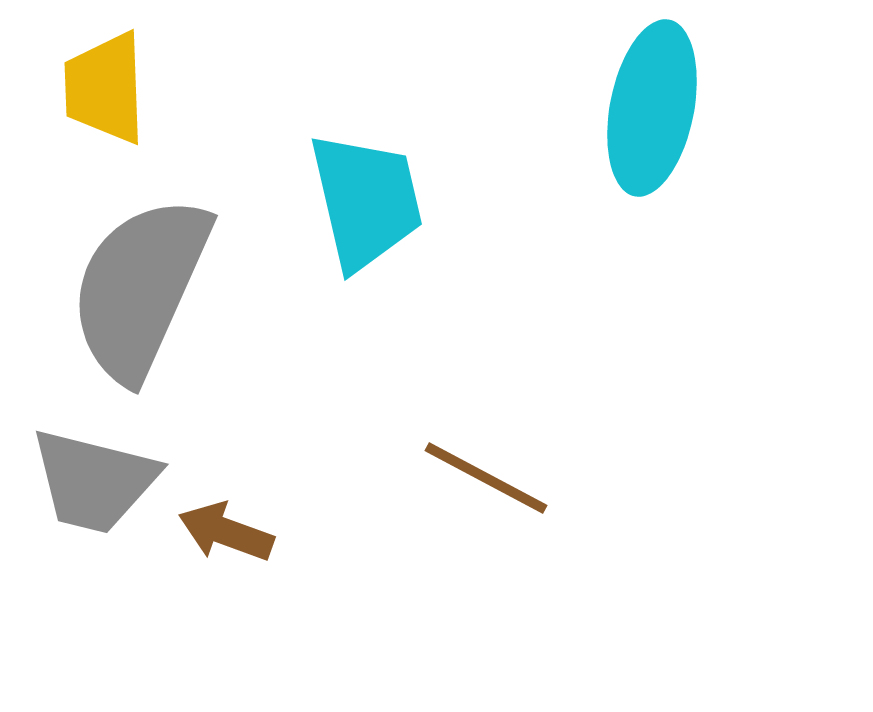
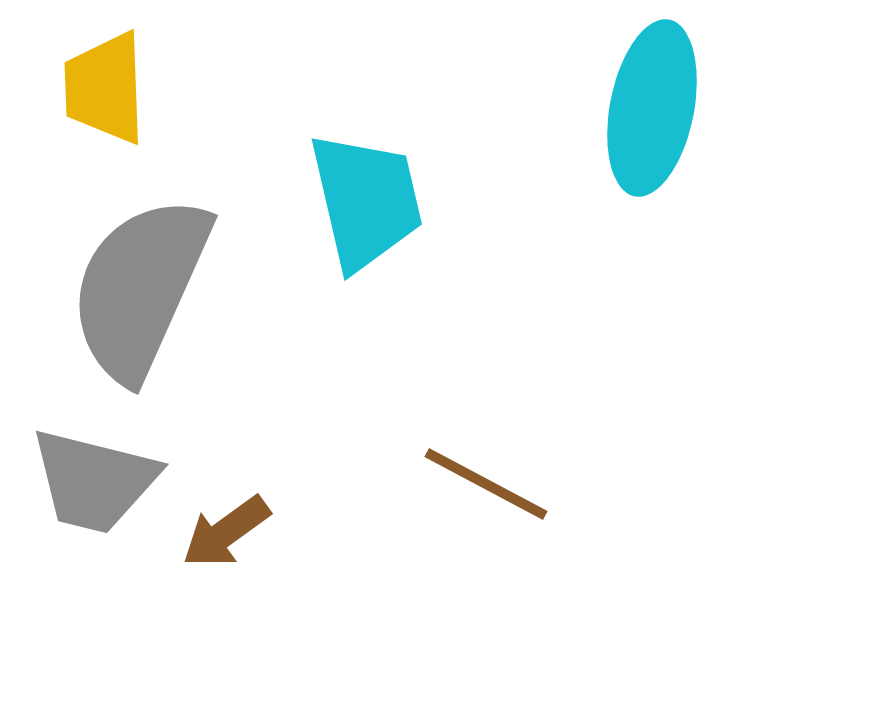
brown line: moved 6 px down
brown arrow: rotated 56 degrees counterclockwise
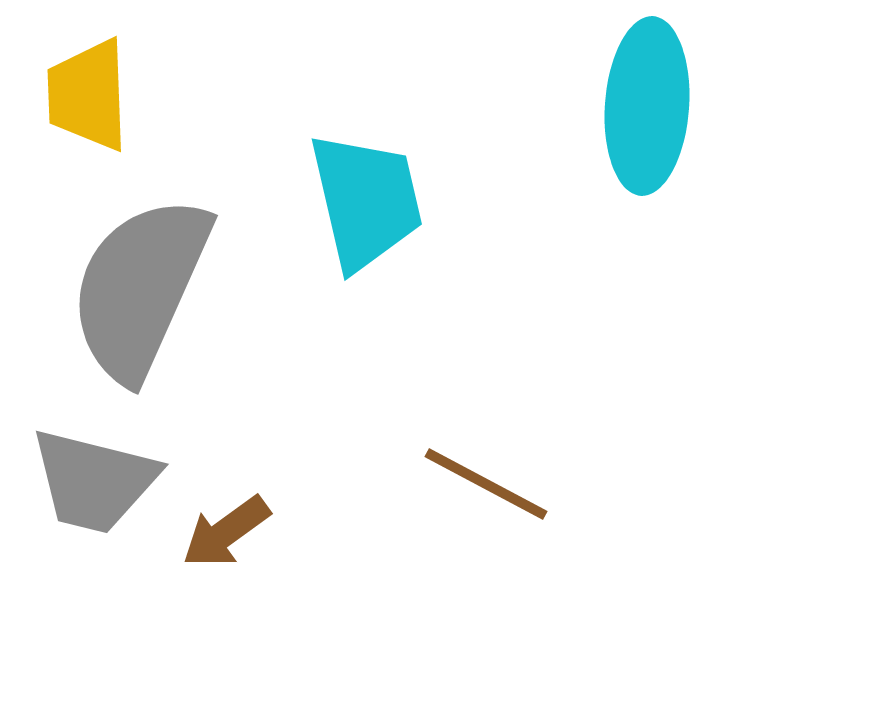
yellow trapezoid: moved 17 px left, 7 px down
cyan ellipse: moved 5 px left, 2 px up; rotated 7 degrees counterclockwise
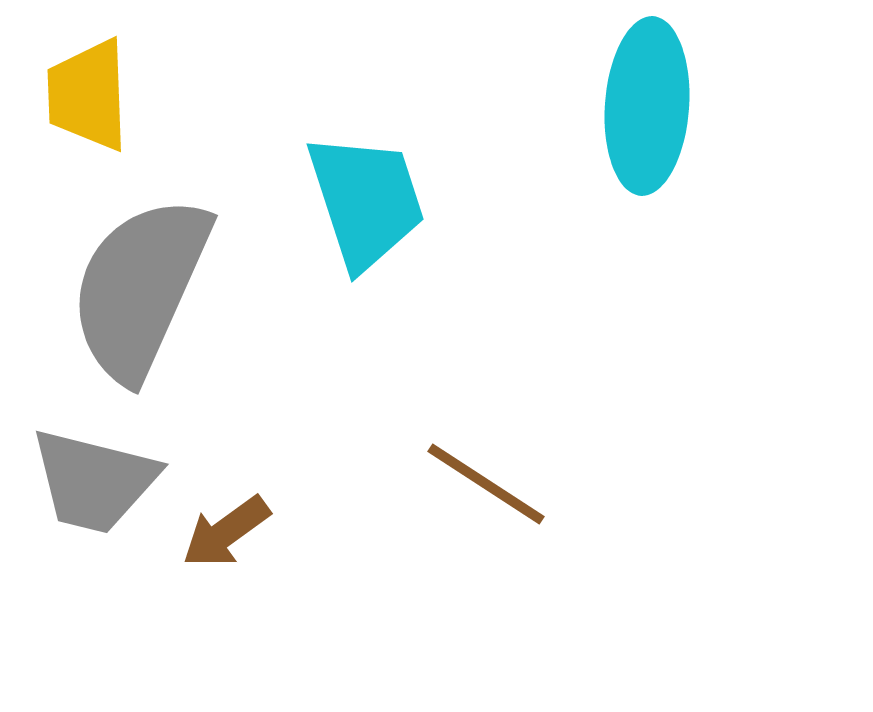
cyan trapezoid: rotated 5 degrees counterclockwise
brown line: rotated 5 degrees clockwise
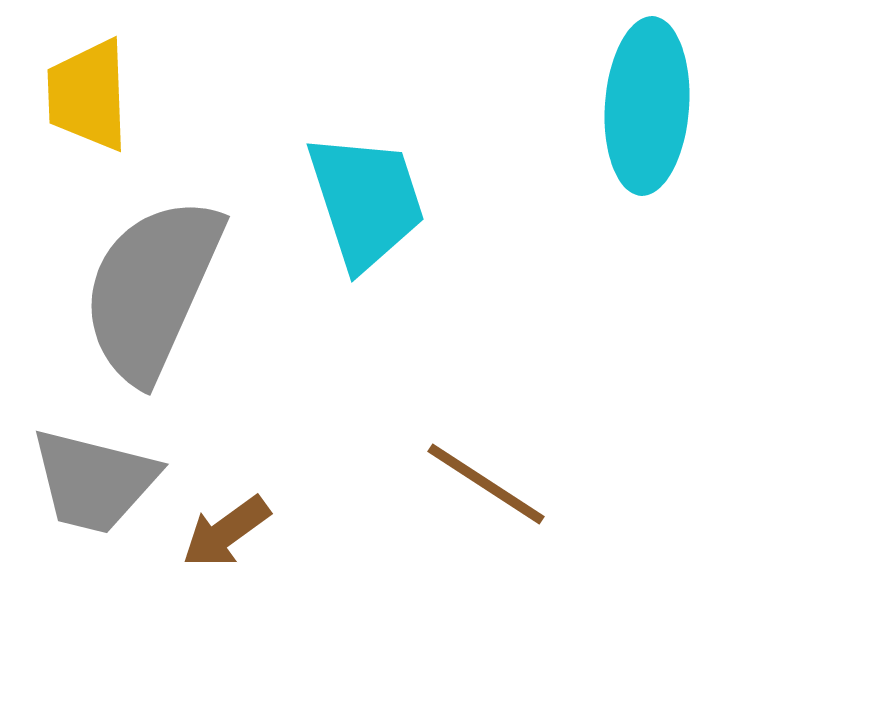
gray semicircle: moved 12 px right, 1 px down
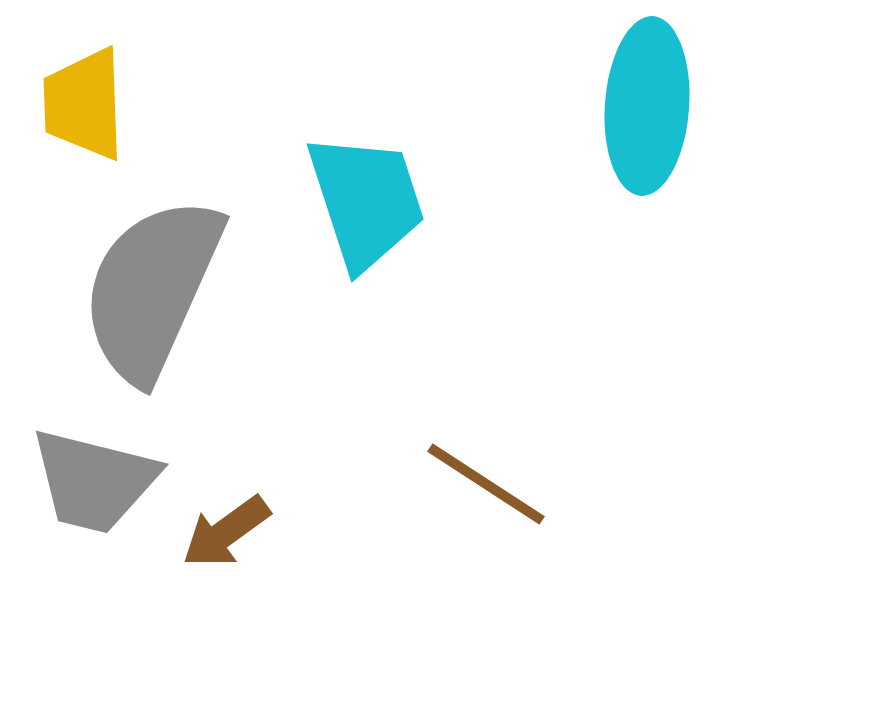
yellow trapezoid: moved 4 px left, 9 px down
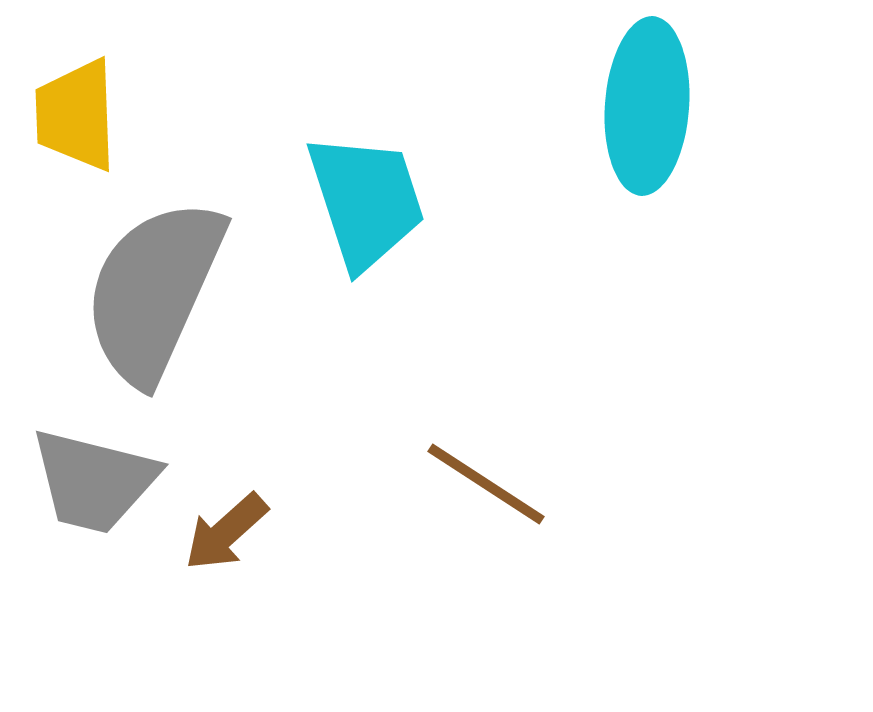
yellow trapezoid: moved 8 px left, 11 px down
gray semicircle: moved 2 px right, 2 px down
brown arrow: rotated 6 degrees counterclockwise
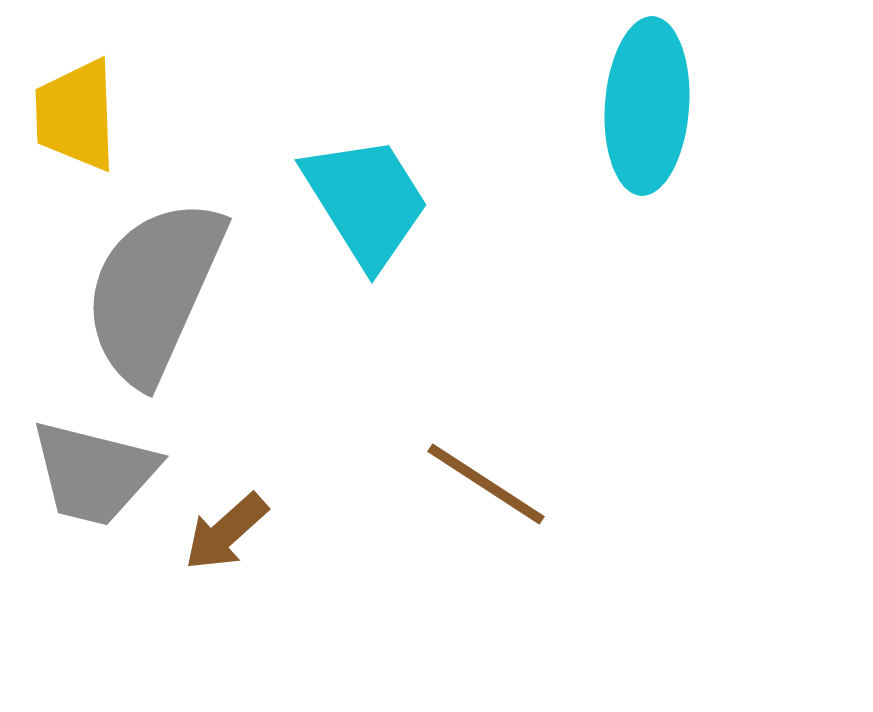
cyan trapezoid: rotated 14 degrees counterclockwise
gray trapezoid: moved 8 px up
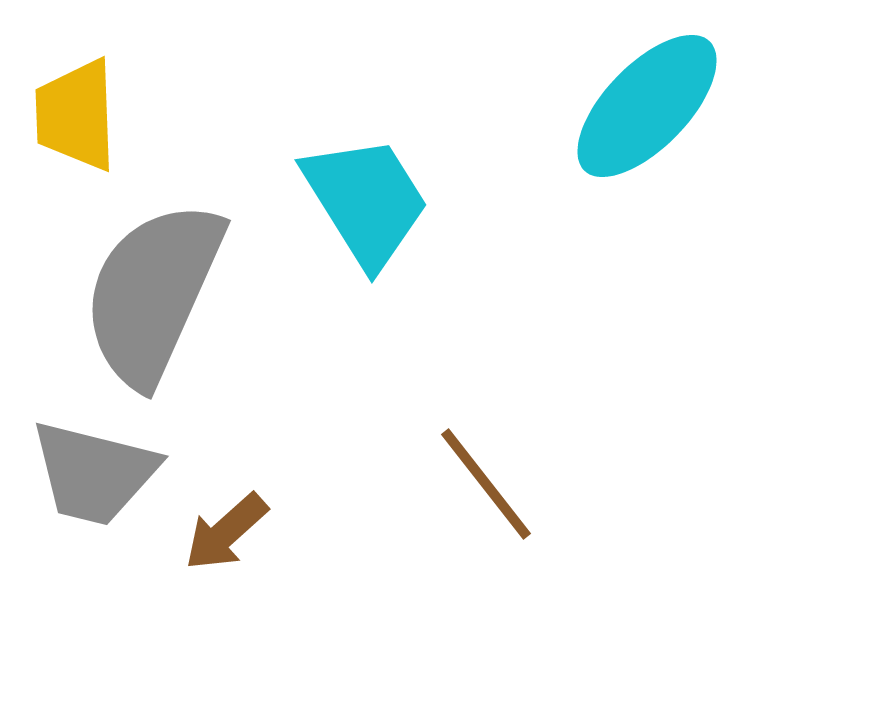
cyan ellipse: rotated 40 degrees clockwise
gray semicircle: moved 1 px left, 2 px down
brown line: rotated 19 degrees clockwise
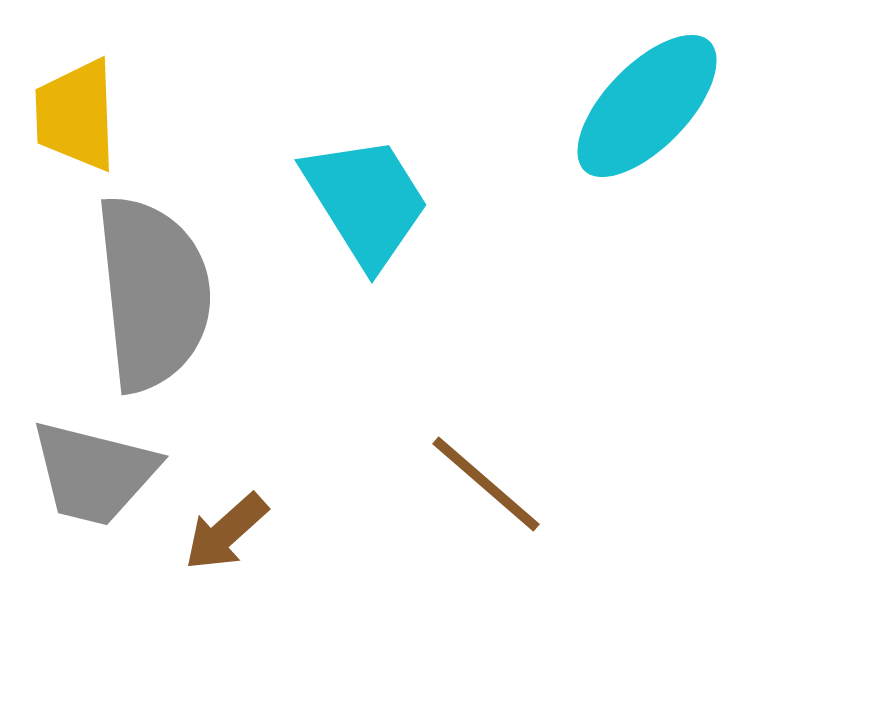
gray semicircle: rotated 150 degrees clockwise
brown line: rotated 11 degrees counterclockwise
